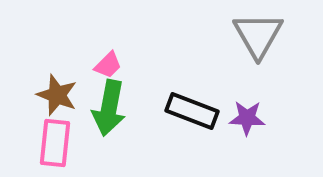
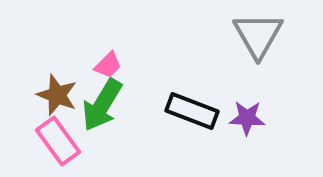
green arrow: moved 7 px left, 3 px up; rotated 20 degrees clockwise
pink rectangle: moved 3 px right, 2 px up; rotated 42 degrees counterclockwise
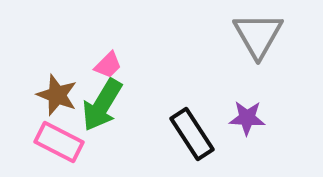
black rectangle: moved 23 px down; rotated 36 degrees clockwise
pink rectangle: moved 1 px right, 1 px down; rotated 27 degrees counterclockwise
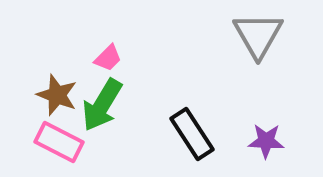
pink trapezoid: moved 7 px up
purple star: moved 19 px right, 23 px down
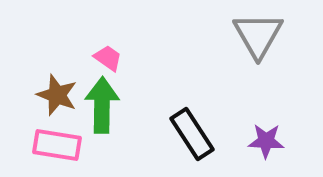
pink trapezoid: rotated 100 degrees counterclockwise
green arrow: rotated 150 degrees clockwise
pink rectangle: moved 2 px left, 3 px down; rotated 18 degrees counterclockwise
